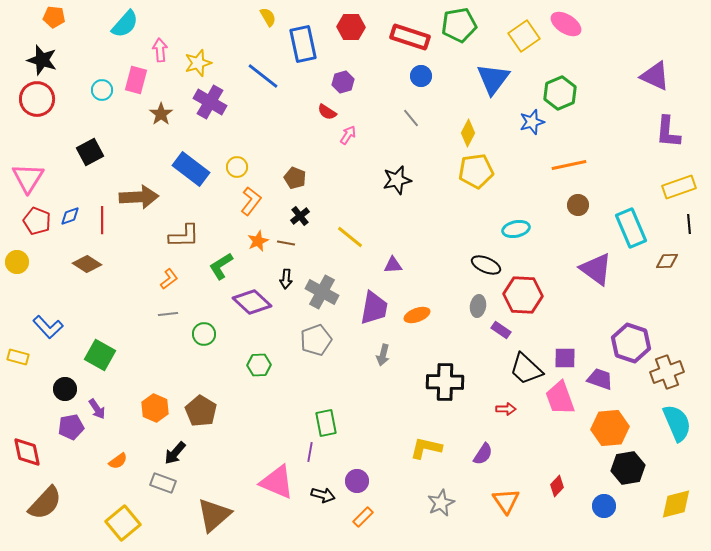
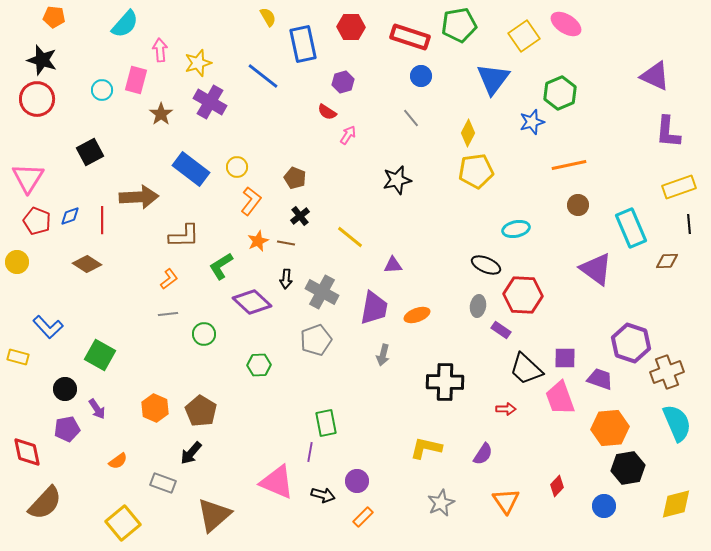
purple pentagon at (71, 427): moved 4 px left, 2 px down
black arrow at (175, 453): moved 16 px right
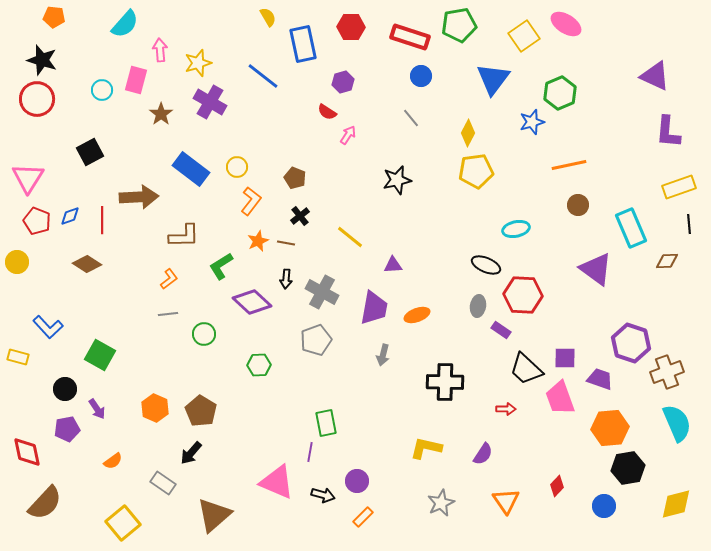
orange semicircle at (118, 461): moved 5 px left
gray rectangle at (163, 483): rotated 15 degrees clockwise
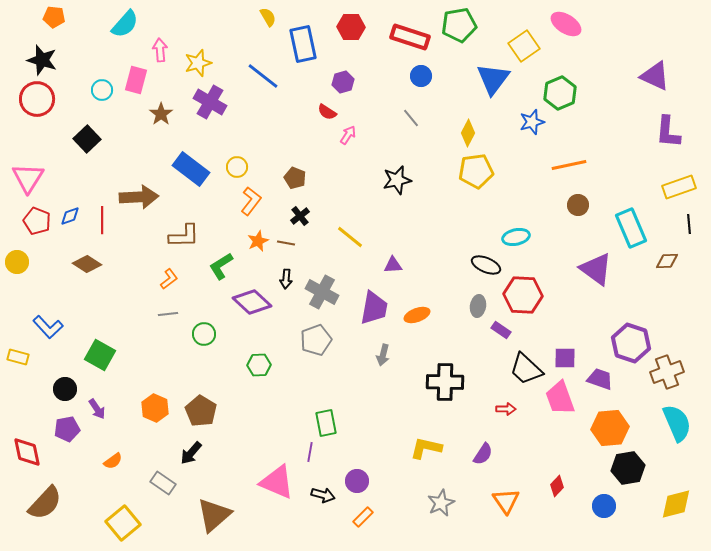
yellow square at (524, 36): moved 10 px down
black square at (90, 152): moved 3 px left, 13 px up; rotated 16 degrees counterclockwise
cyan ellipse at (516, 229): moved 8 px down
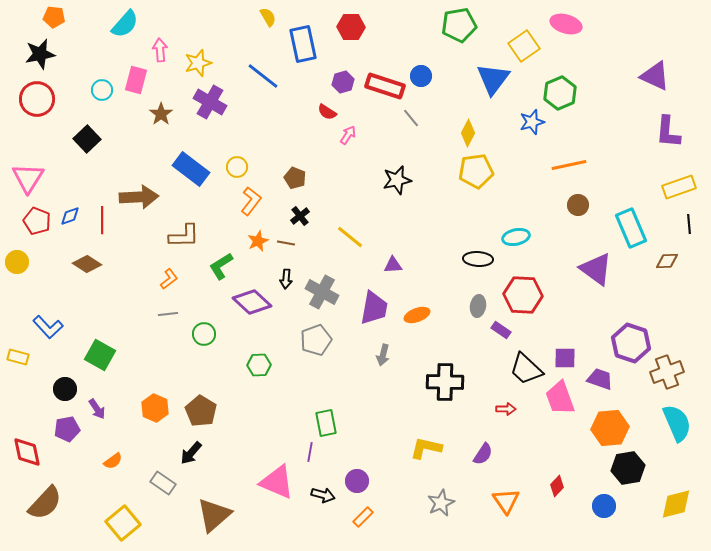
pink ellipse at (566, 24): rotated 16 degrees counterclockwise
red rectangle at (410, 37): moved 25 px left, 49 px down
black star at (42, 60): moved 2 px left, 6 px up; rotated 28 degrees counterclockwise
black ellipse at (486, 265): moved 8 px left, 6 px up; rotated 20 degrees counterclockwise
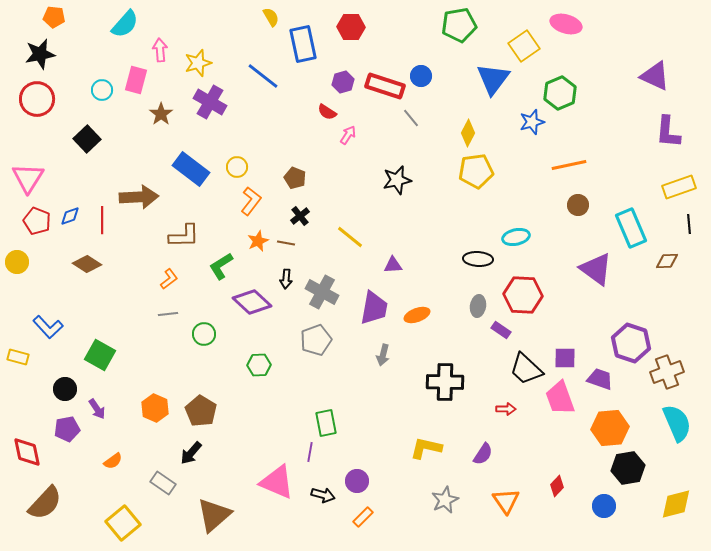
yellow semicircle at (268, 17): moved 3 px right
gray star at (441, 503): moved 4 px right, 3 px up
